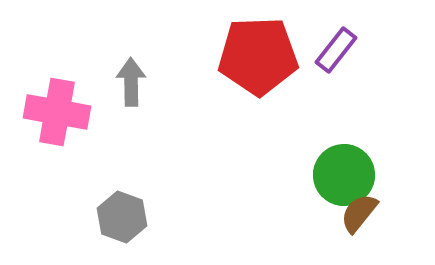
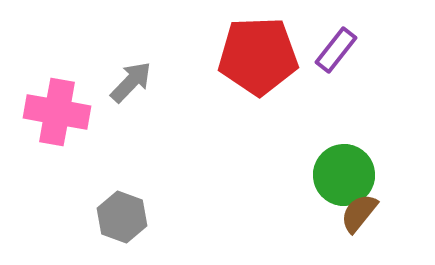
gray arrow: rotated 45 degrees clockwise
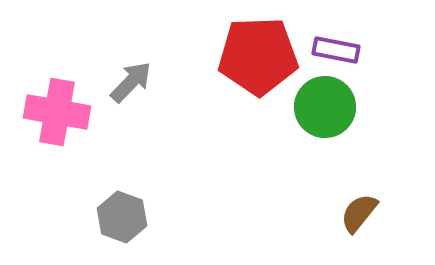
purple rectangle: rotated 63 degrees clockwise
green circle: moved 19 px left, 68 px up
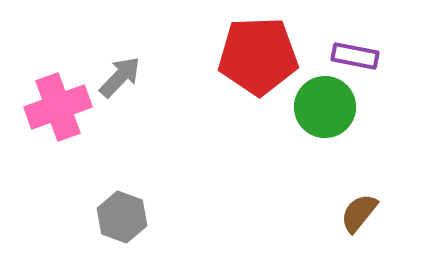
purple rectangle: moved 19 px right, 6 px down
gray arrow: moved 11 px left, 5 px up
pink cross: moved 1 px right, 5 px up; rotated 30 degrees counterclockwise
